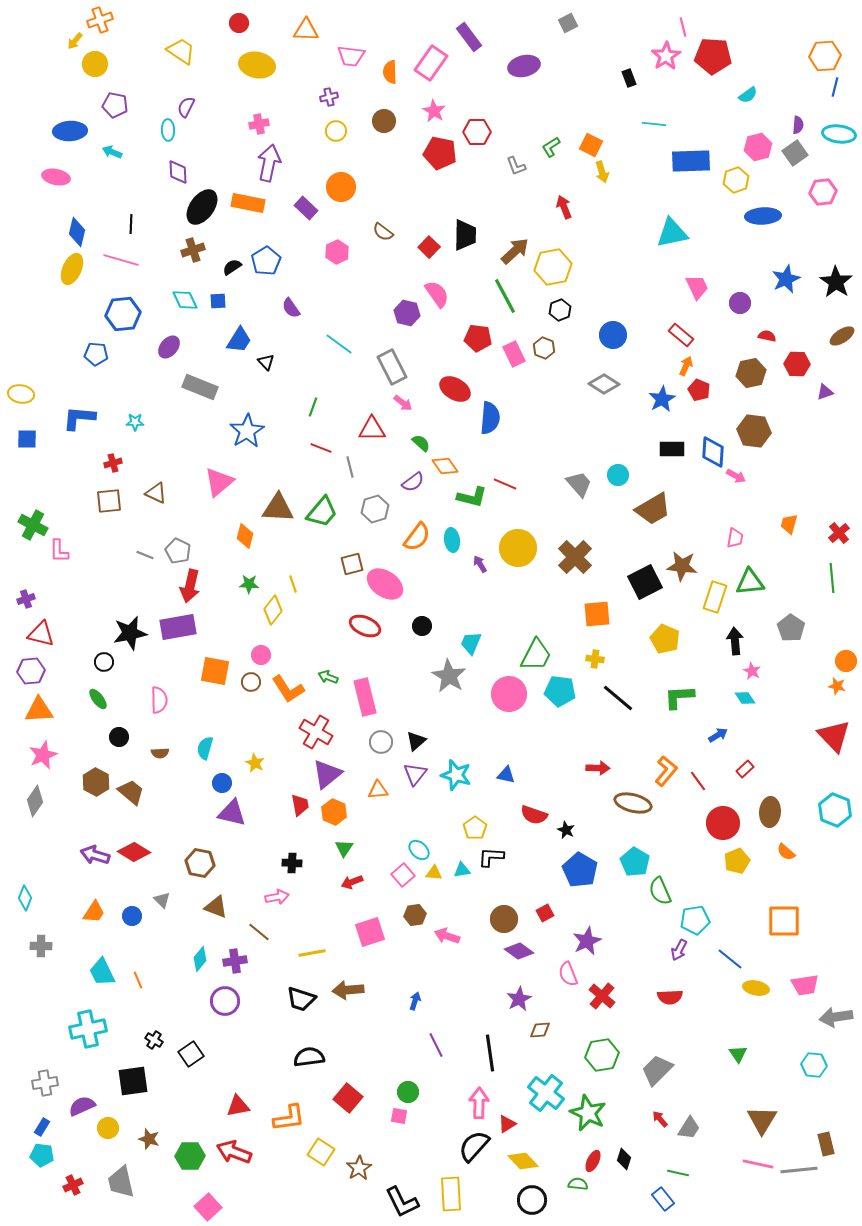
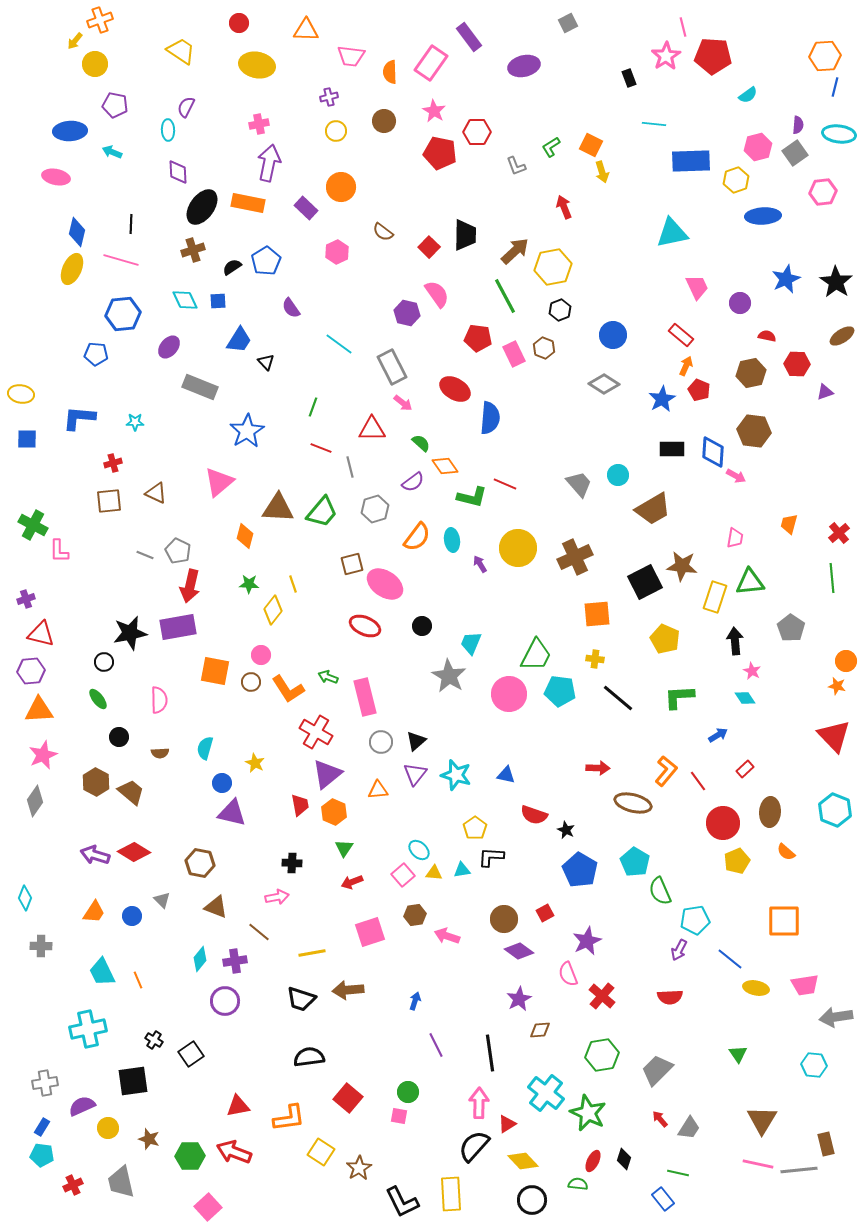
brown cross at (575, 557): rotated 20 degrees clockwise
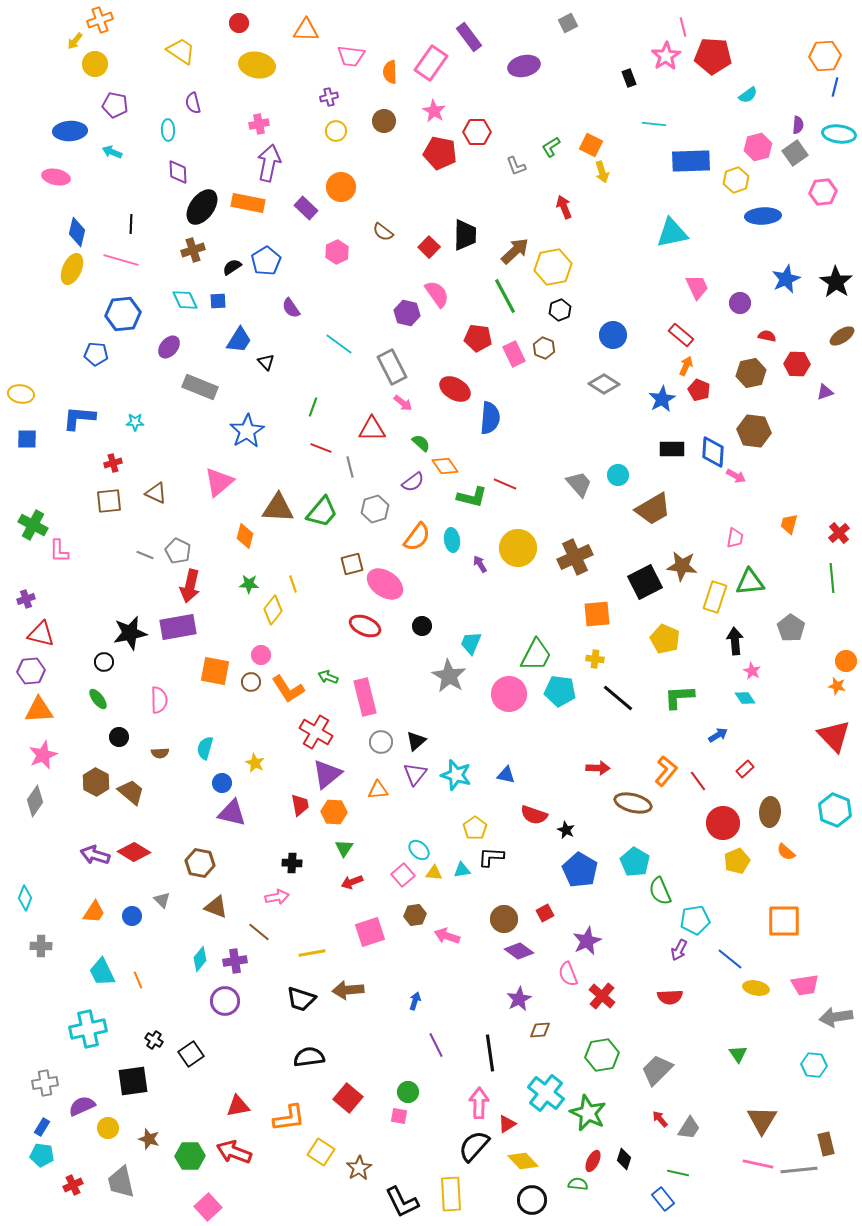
purple semicircle at (186, 107): moved 7 px right, 4 px up; rotated 40 degrees counterclockwise
orange hexagon at (334, 812): rotated 20 degrees counterclockwise
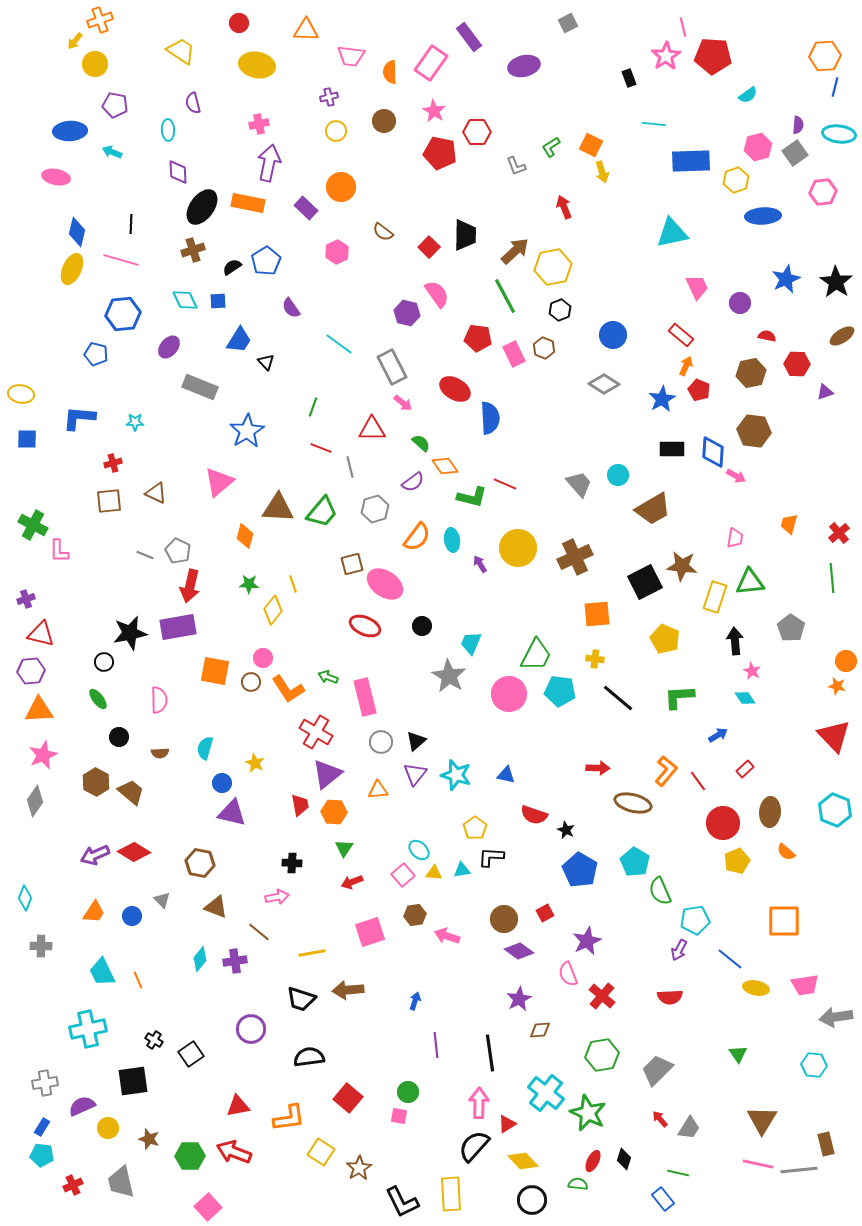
blue pentagon at (96, 354): rotated 10 degrees clockwise
blue semicircle at (490, 418): rotated 8 degrees counterclockwise
pink circle at (261, 655): moved 2 px right, 3 px down
purple arrow at (95, 855): rotated 40 degrees counterclockwise
purple circle at (225, 1001): moved 26 px right, 28 px down
purple line at (436, 1045): rotated 20 degrees clockwise
